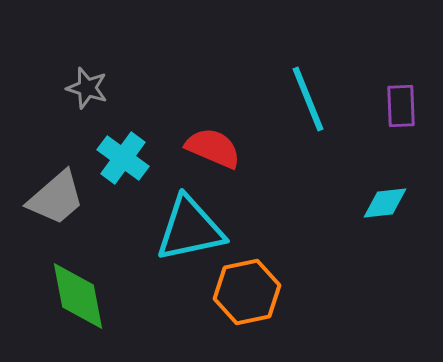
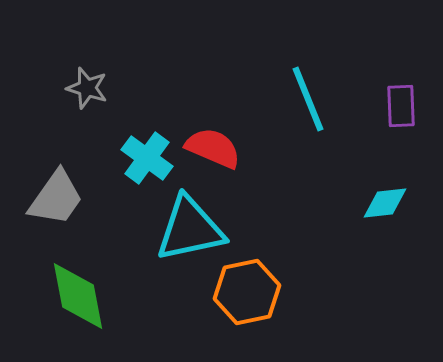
cyan cross: moved 24 px right
gray trapezoid: rotated 14 degrees counterclockwise
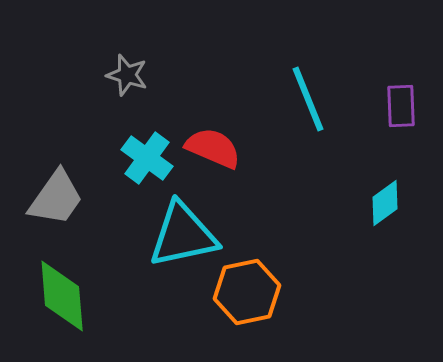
gray star: moved 40 px right, 13 px up
cyan diamond: rotated 30 degrees counterclockwise
cyan triangle: moved 7 px left, 6 px down
green diamond: moved 16 px left; rotated 6 degrees clockwise
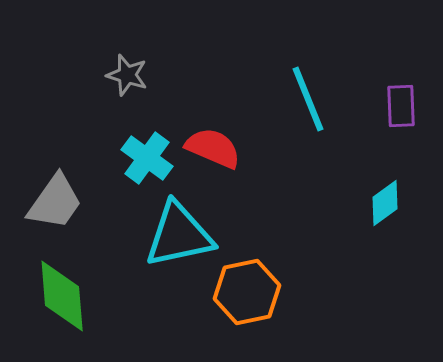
gray trapezoid: moved 1 px left, 4 px down
cyan triangle: moved 4 px left
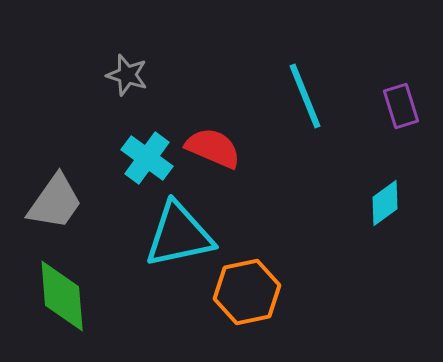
cyan line: moved 3 px left, 3 px up
purple rectangle: rotated 15 degrees counterclockwise
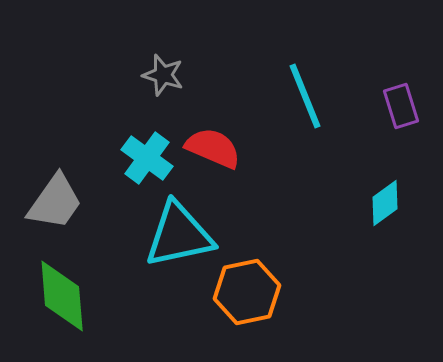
gray star: moved 36 px right
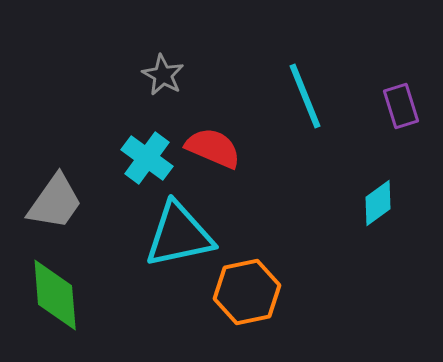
gray star: rotated 12 degrees clockwise
cyan diamond: moved 7 px left
green diamond: moved 7 px left, 1 px up
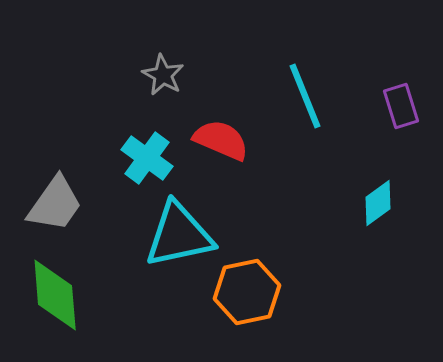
red semicircle: moved 8 px right, 8 px up
gray trapezoid: moved 2 px down
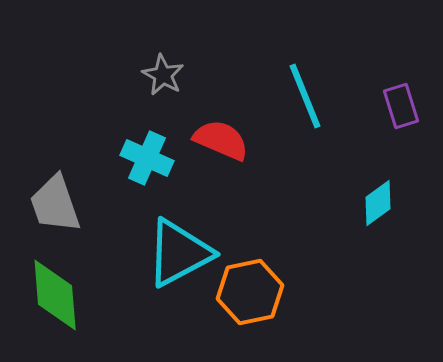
cyan cross: rotated 12 degrees counterclockwise
gray trapezoid: rotated 126 degrees clockwise
cyan triangle: moved 18 px down; rotated 16 degrees counterclockwise
orange hexagon: moved 3 px right
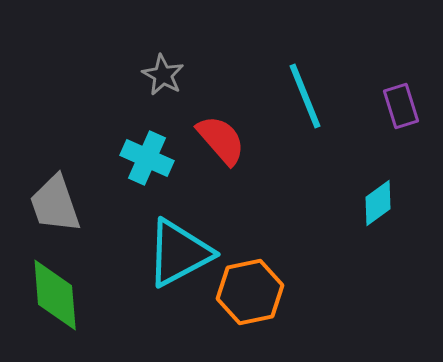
red semicircle: rotated 26 degrees clockwise
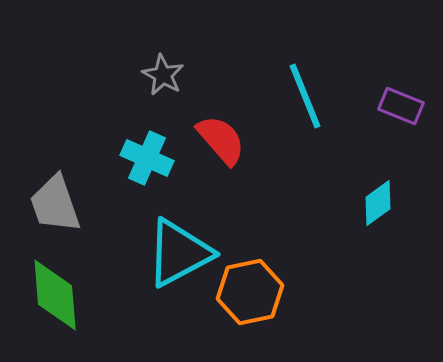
purple rectangle: rotated 51 degrees counterclockwise
